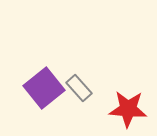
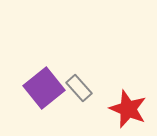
red star: rotated 18 degrees clockwise
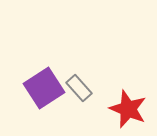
purple square: rotated 6 degrees clockwise
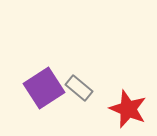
gray rectangle: rotated 8 degrees counterclockwise
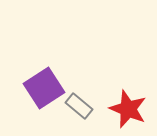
gray rectangle: moved 18 px down
